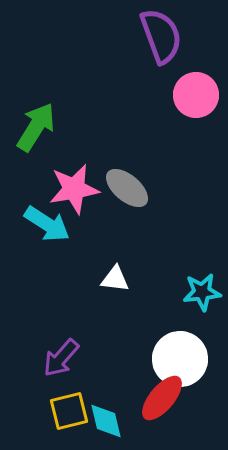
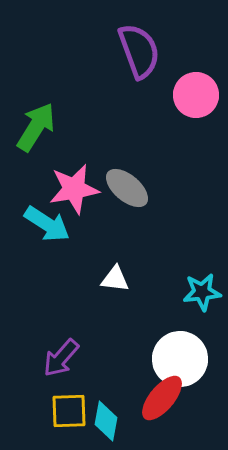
purple semicircle: moved 22 px left, 15 px down
yellow square: rotated 12 degrees clockwise
cyan diamond: rotated 24 degrees clockwise
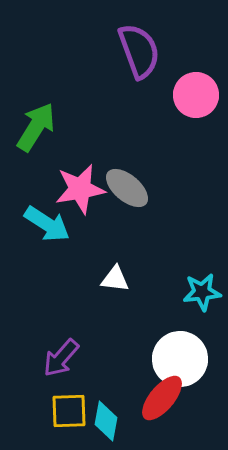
pink star: moved 6 px right
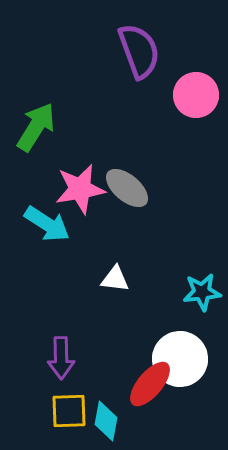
purple arrow: rotated 42 degrees counterclockwise
red ellipse: moved 12 px left, 14 px up
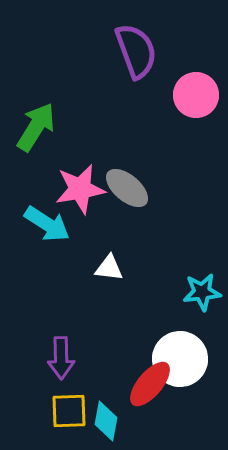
purple semicircle: moved 3 px left
white triangle: moved 6 px left, 11 px up
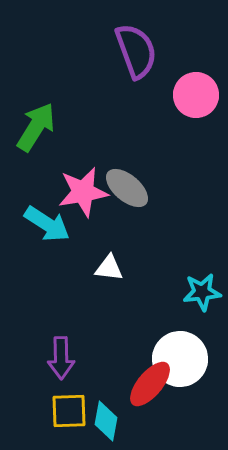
pink star: moved 3 px right, 3 px down
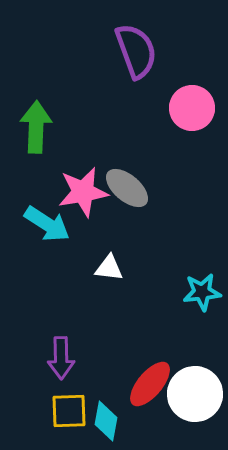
pink circle: moved 4 px left, 13 px down
green arrow: rotated 30 degrees counterclockwise
white circle: moved 15 px right, 35 px down
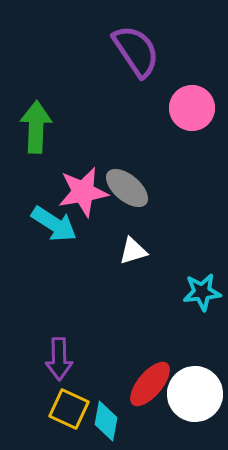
purple semicircle: rotated 14 degrees counterclockwise
cyan arrow: moved 7 px right
white triangle: moved 24 px right, 17 px up; rotated 24 degrees counterclockwise
purple arrow: moved 2 px left, 1 px down
yellow square: moved 2 px up; rotated 27 degrees clockwise
